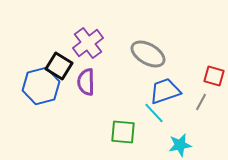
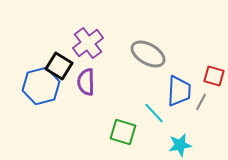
blue trapezoid: moved 14 px right; rotated 112 degrees clockwise
green square: rotated 12 degrees clockwise
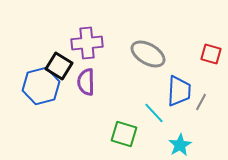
purple cross: moved 1 px left; rotated 32 degrees clockwise
red square: moved 3 px left, 22 px up
green square: moved 1 px right, 2 px down
cyan star: rotated 20 degrees counterclockwise
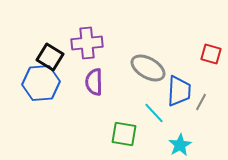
gray ellipse: moved 14 px down
black square: moved 9 px left, 9 px up
purple semicircle: moved 8 px right
blue hexagon: moved 3 px up; rotated 9 degrees clockwise
green square: rotated 8 degrees counterclockwise
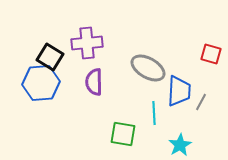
cyan line: rotated 40 degrees clockwise
green square: moved 1 px left
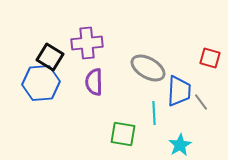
red square: moved 1 px left, 4 px down
gray line: rotated 66 degrees counterclockwise
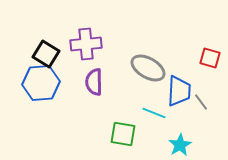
purple cross: moved 1 px left, 1 px down
black square: moved 4 px left, 3 px up
cyan line: rotated 65 degrees counterclockwise
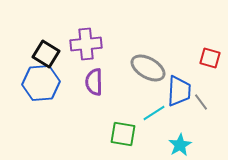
cyan line: rotated 55 degrees counterclockwise
